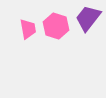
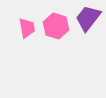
pink trapezoid: moved 1 px left, 1 px up
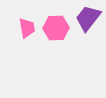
pink hexagon: moved 2 px down; rotated 20 degrees counterclockwise
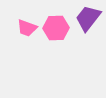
pink trapezoid: rotated 120 degrees clockwise
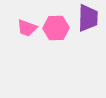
purple trapezoid: rotated 144 degrees clockwise
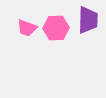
purple trapezoid: moved 2 px down
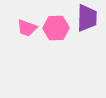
purple trapezoid: moved 1 px left, 2 px up
